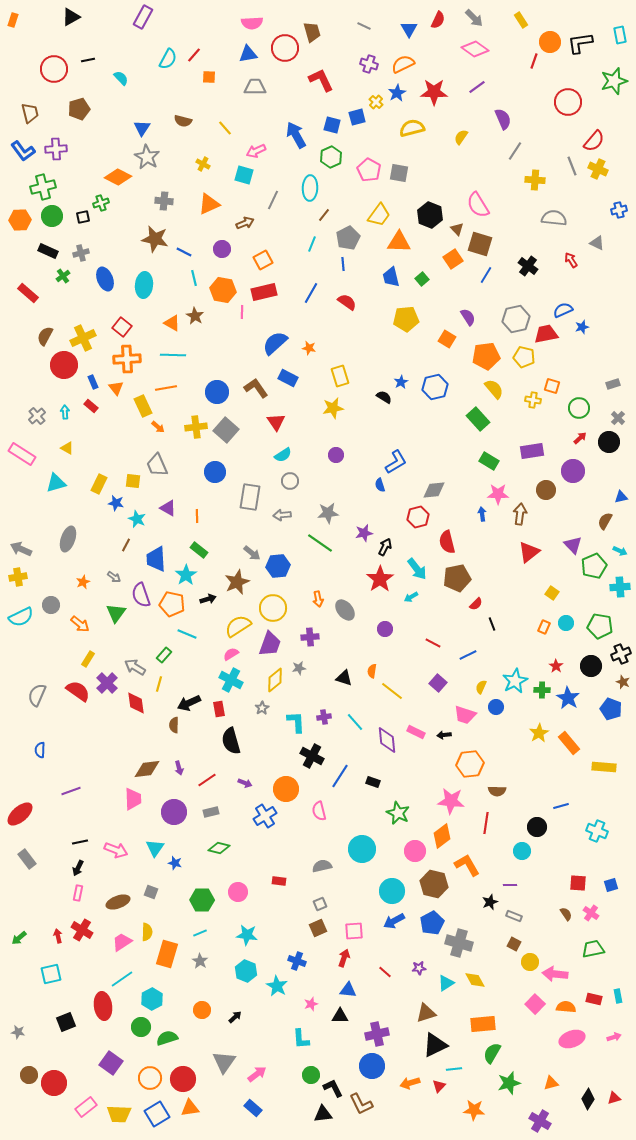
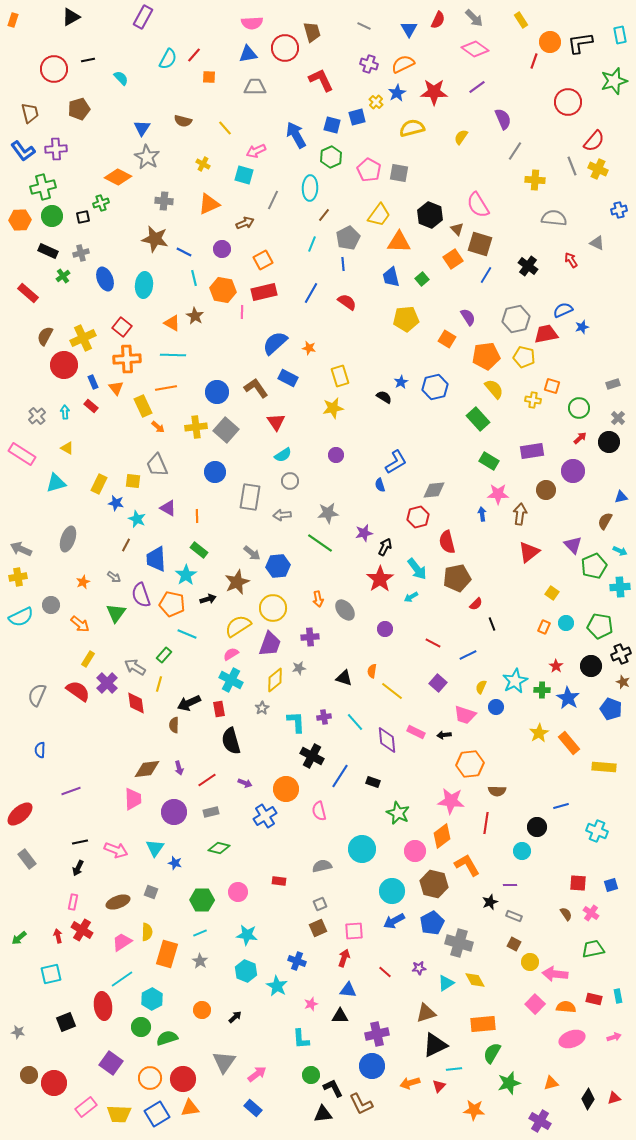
pink rectangle at (78, 893): moved 5 px left, 9 px down
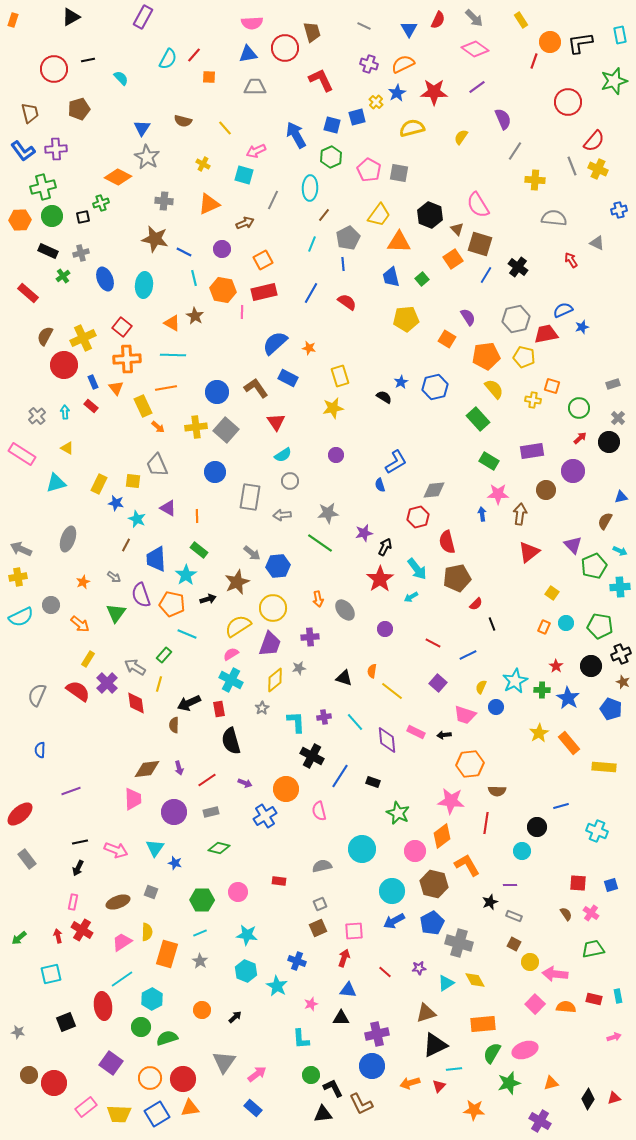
black cross at (528, 266): moved 10 px left, 1 px down
black triangle at (340, 1016): moved 1 px right, 2 px down
pink ellipse at (572, 1039): moved 47 px left, 11 px down
